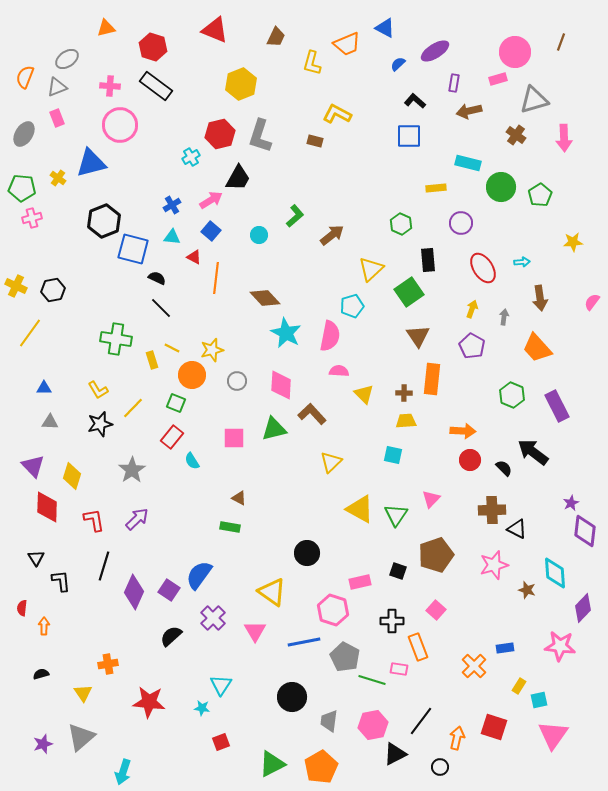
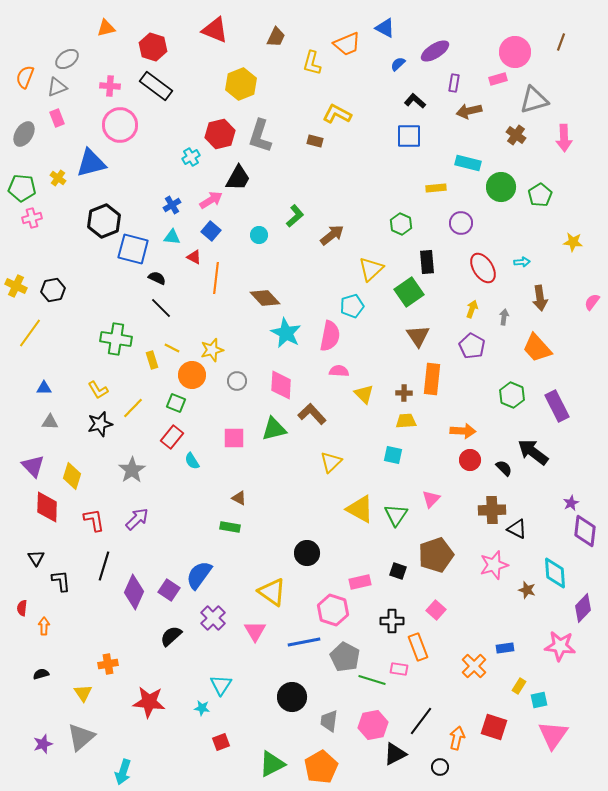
yellow star at (573, 242): rotated 12 degrees clockwise
black rectangle at (428, 260): moved 1 px left, 2 px down
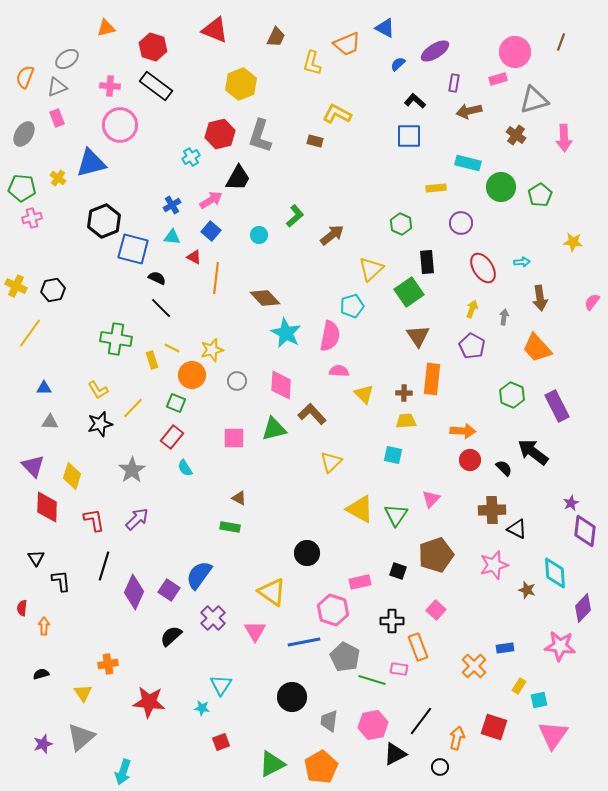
cyan semicircle at (192, 461): moved 7 px left, 7 px down
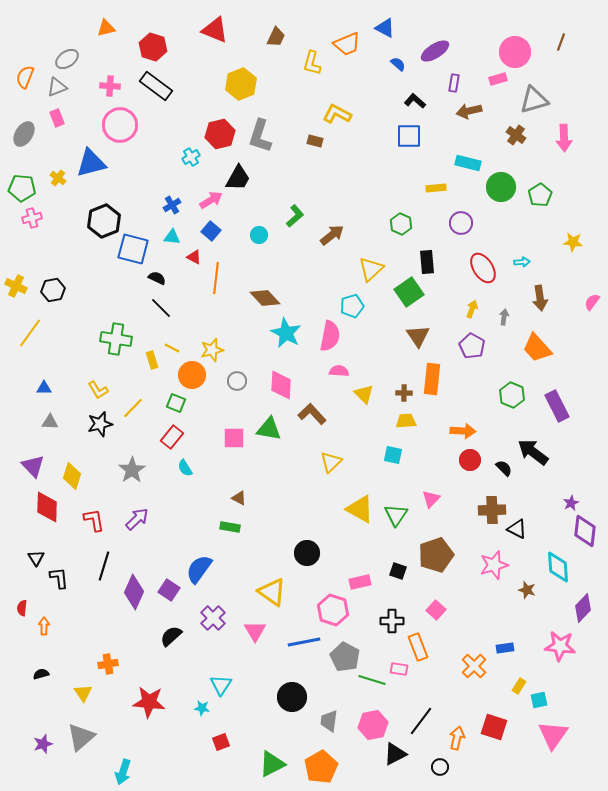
blue semicircle at (398, 64): rotated 84 degrees clockwise
green triangle at (274, 429): moved 5 px left; rotated 24 degrees clockwise
cyan diamond at (555, 573): moved 3 px right, 6 px up
blue semicircle at (199, 575): moved 6 px up
black L-shape at (61, 581): moved 2 px left, 3 px up
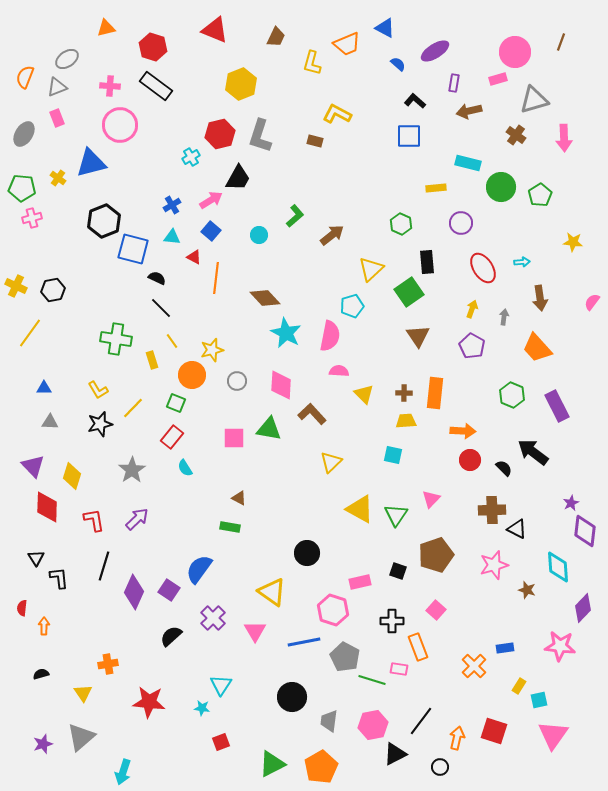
yellow line at (172, 348): moved 7 px up; rotated 28 degrees clockwise
orange rectangle at (432, 379): moved 3 px right, 14 px down
red square at (494, 727): moved 4 px down
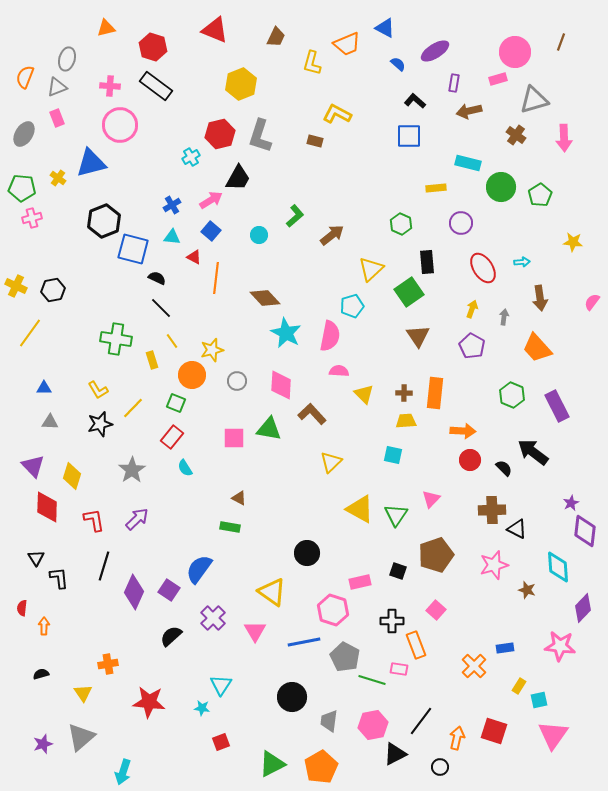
gray ellipse at (67, 59): rotated 40 degrees counterclockwise
orange rectangle at (418, 647): moved 2 px left, 2 px up
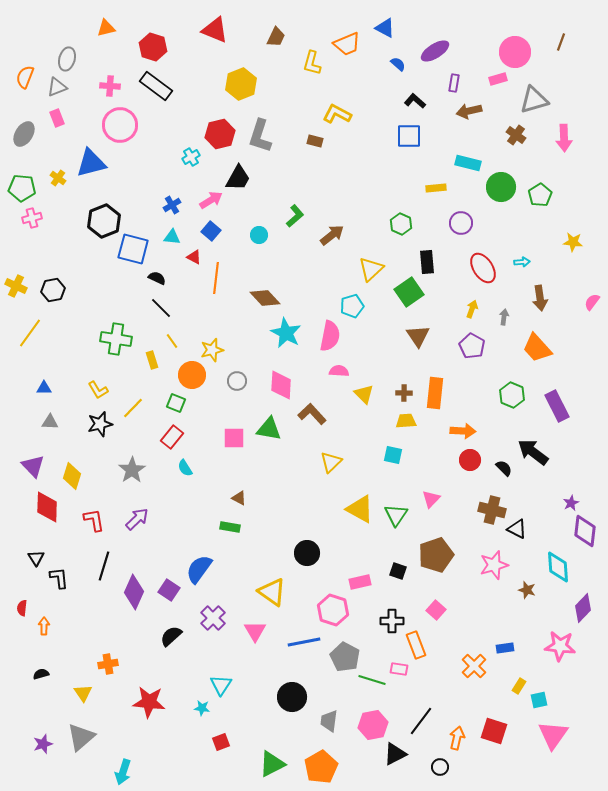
brown cross at (492, 510): rotated 16 degrees clockwise
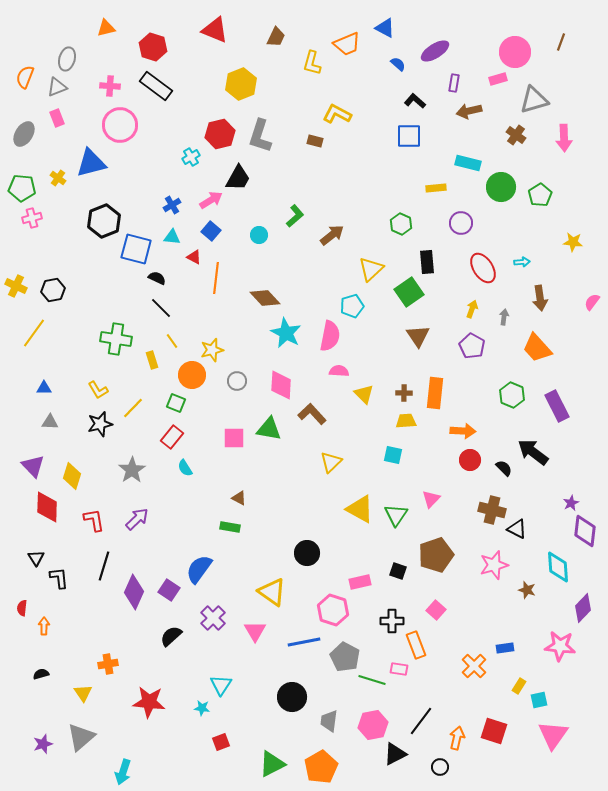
blue square at (133, 249): moved 3 px right
yellow line at (30, 333): moved 4 px right
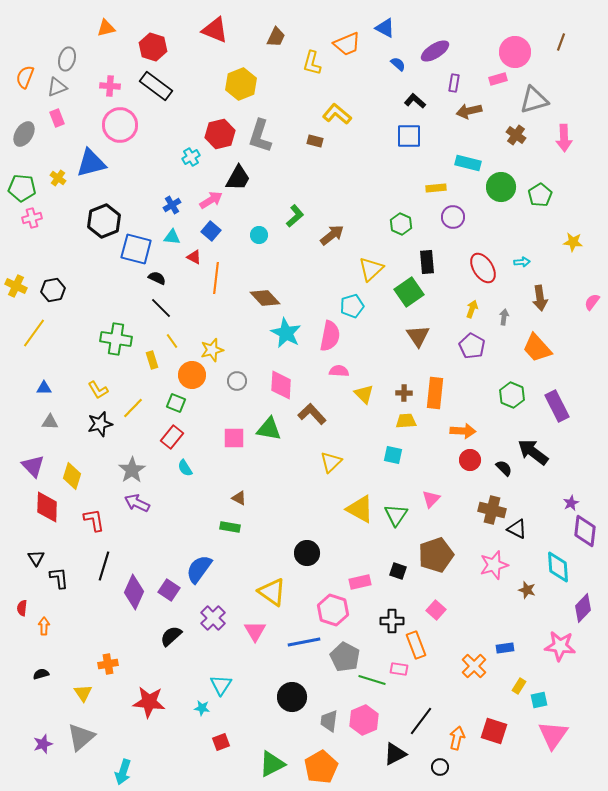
yellow L-shape at (337, 114): rotated 12 degrees clockwise
purple circle at (461, 223): moved 8 px left, 6 px up
purple arrow at (137, 519): moved 16 px up; rotated 110 degrees counterclockwise
pink hexagon at (373, 725): moved 9 px left, 5 px up; rotated 12 degrees counterclockwise
